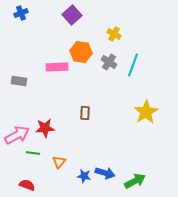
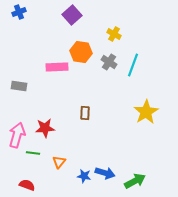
blue cross: moved 2 px left, 1 px up
gray rectangle: moved 5 px down
pink arrow: rotated 45 degrees counterclockwise
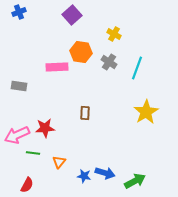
cyan line: moved 4 px right, 3 px down
pink arrow: rotated 130 degrees counterclockwise
red semicircle: rotated 98 degrees clockwise
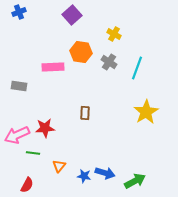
pink rectangle: moved 4 px left
orange triangle: moved 4 px down
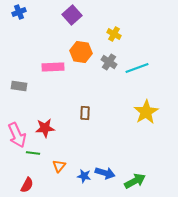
cyan line: rotated 50 degrees clockwise
pink arrow: rotated 90 degrees counterclockwise
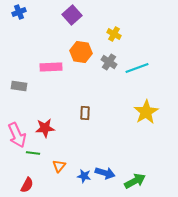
pink rectangle: moved 2 px left
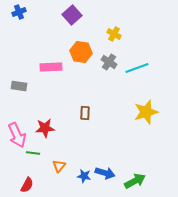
yellow star: rotated 15 degrees clockwise
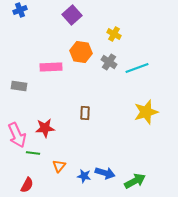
blue cross: moved 1 px right, 2 px up
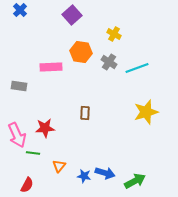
blue cross: rotated 24 degrees counterclockwise
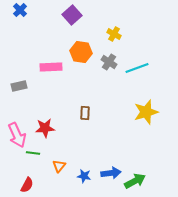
gray rectangle: rotated 21 degrees counterclockwise
blue arrow: moved 6 px right; rotated 24 degrees counterclockwise
